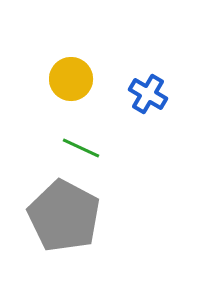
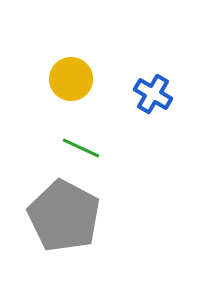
blue cross: moved 5 px right
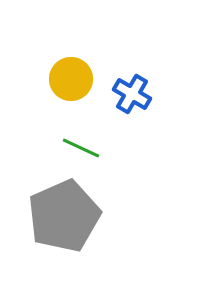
blue cross: moved 21 px left
gray pentagon: rotated 20 degrees clockwise
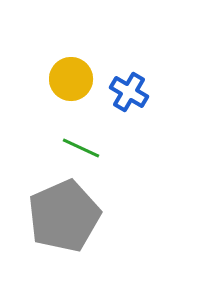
blue cross: moved 3 px left, 2 px up
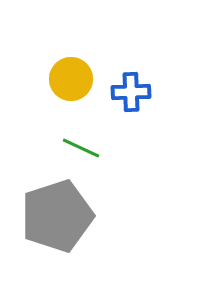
blue cross: moved 2 px right; rotated 33 degrees counterclockwise
gray pentagon: moved 7 px left; rotated 6 degrees clockwise
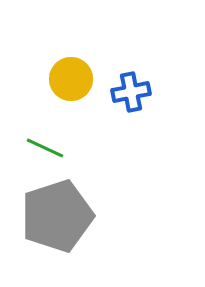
blue cross: rotated 9 degrees counterclockwise
green line: moved 36 px left
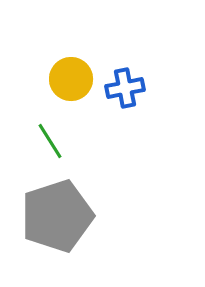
blue cross: moved 6 px left, 4 px up
green line: moved 5 px right, 7 px up; rotated 33 degrees clockwise
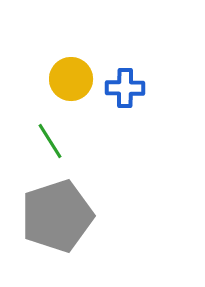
blue cross: rotated 12 degrees clockwise
